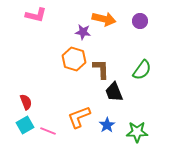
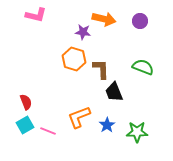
green semicircle: moved 1 px right, 3 px up; rotated 105 degrees counterclockwise
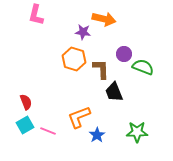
pink L-shape: rotated 90 degrees clockwise
purple circle: moved 16 px left, 33 px down
blue star: moved 10 px left, 10 px down
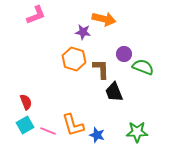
pink L-shape: rotated 125 degrees counterclockwise
orange L-shape: moved 6 px left, 8 px down; rotated 85 degrees counterclockwise
blue star: rotated 21 degrees counterclockwise
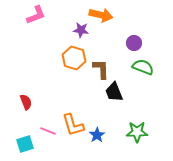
orange arrow: moved 3 px left, 4 px up
purple star: moved 2 px left, 2 px up
purple circle: moved 10 px right, 11 px up
orange hexagon: moved 1 px up
cyan square: moved 19 px down; rotated 12 degrees clockwise
blue star: rotated 21 degrees clockwise
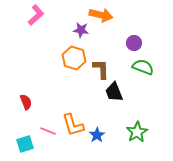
pink L-shape: rotated 20 degrees counterclockwise
green star: rotated 30 degrees counterclockwise
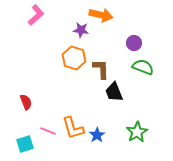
orange L-shape: moved 3 px down
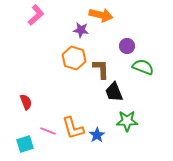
purple circle: moved 7 px left, 3 px down
green star: moved 10 px left, 11 px up; rotated 30 degrees clockwise
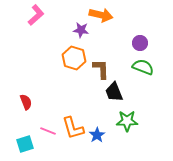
purple circle: moved 13 px right, 3 px up
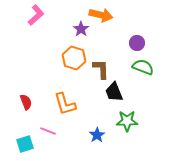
purple star: moved 1 px up; rotated 28 degrees clockwise
purple circle: moved 3 px left
orange L-shape: moved 8 px left, 24 px up
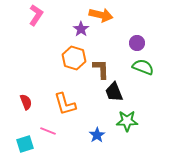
pink L-shape: rotated 15 degrees counterclockwise
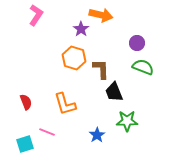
pink line: moved 1 px left, 1 px down
